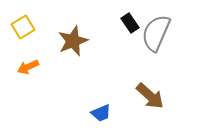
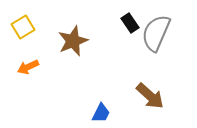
blue trapezoid: rotated 40 degrees counterclockwise
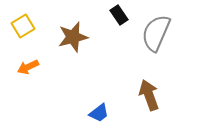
black rectangle: moved 11 px left, 8 px up
yellow square: moved 1 px up
brown star: moved 4 px up; rotated 8 degrees clockwise
brown arrow: moved 1 px left, 1 px up; rotated 152 degrees counterclockwise
blue trapezoid: moved 2 px left; rotated 25 degrees clockwise
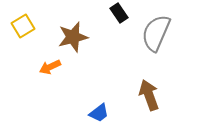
black rectangle: moved 2 px up
orange arrow: moved 22 px right
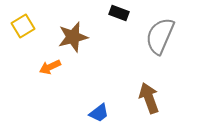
black rectangle: rotated 36 degrees counterclockwise
gray semicircle: moved 4 px right, 3 px down
brown arrow: moved 3 px down
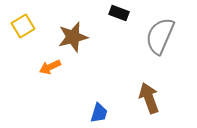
blue trapezoid: rotated 35 degrees counterclockwise
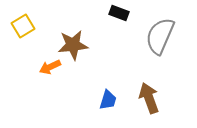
brown star: moved 8 px down; rotated 8 degrees clockwise
blue trapezoid: moved 9 px right, 13 px up
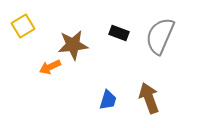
black rectangle: moved 20 px down
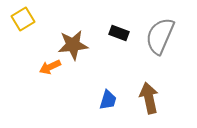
yellow square: moved 7 px up
brown arrow: rotated 8 degrees clockwise
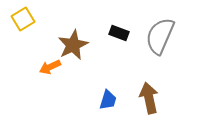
brown star: rotated 20 degrees counterclockwise
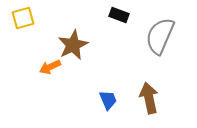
yellow square: moved 1 px up; rotated 15 degrees clockwise
black rectangle: moved 18 px up
blue trapezoid: rotated 40 degrees counterclockwise
